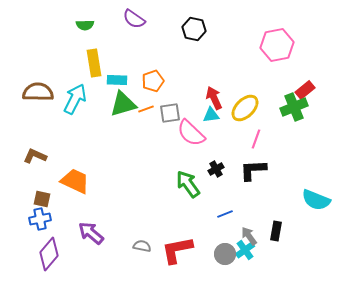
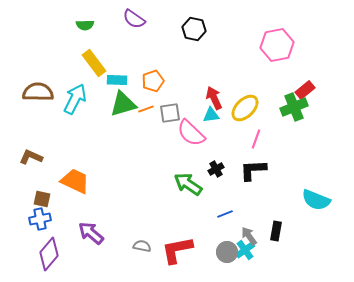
yellow rectangle: rotated 28 degrees counterclockwise
brown L-shape: moved 4 px left, 1 px down
green arrow: rotated 20 degrees counterclockwise
gray circle: moved 2 px right, 2 px up
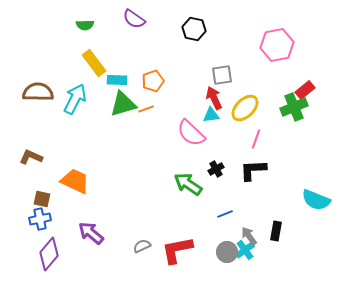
gray square: moved 52 px right, 38 px up
gray semicircle: rotated 36 degrees counterclockwise
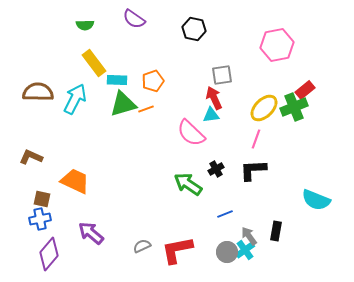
yellow ellipse: moved 19 px right
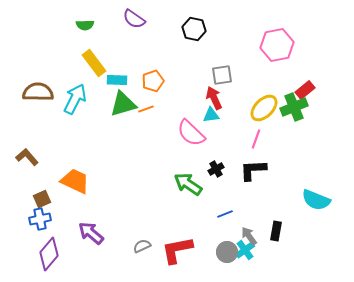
brown L-shape: moved 4 px left; rotated 25 degrees clockwise
brown square: rotated 36 degrees counterclockwise
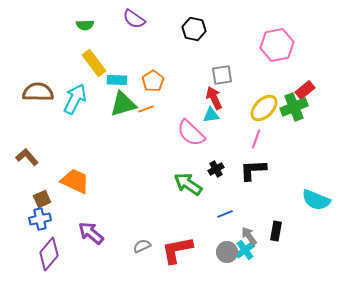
orange pentagon: rotated 15 degrees counterclockwise
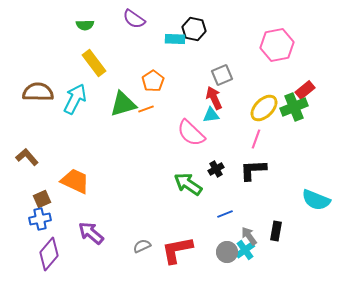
gray square: rotated 15 degrees counterclockwise
cyan rectangle: moved 58 px right, 41 px up
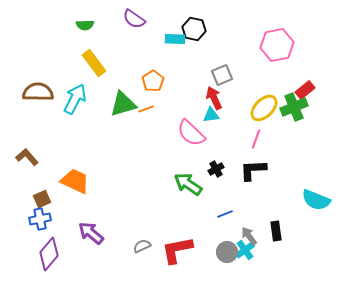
black rectangle: rotated 18 degrees counterclockwise
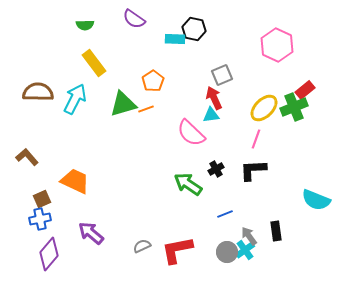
pink hexagon: rotated 24 degrees counterclockwise
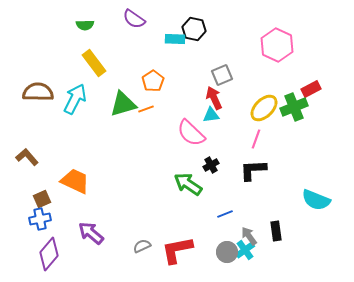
red rectangle: moved 6 px right, 1 px up; rotated 12 degrees clockwise
black cross: moved 5 px left, 4 px up
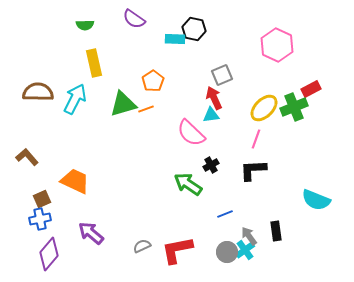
yellow rectangle: rotated 24 degrees clockwise
